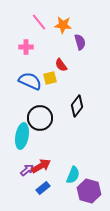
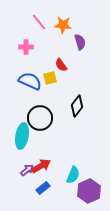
purple hexagon: rotated 20 degrees clockwise
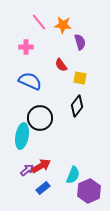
yellow square: moved 30 px right; rotated 24 degrees clockwise
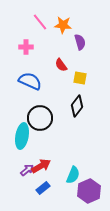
pink line: moved 1 px right
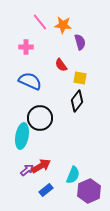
black diamond: moved 5 px up
blue rectangle: moved 3 px right, 2 px down
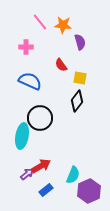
purple arrow: moved 4 px down
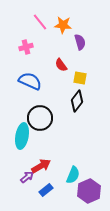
pink cross: rotated 16 degrees counterclockwise
purple arrow: moved 3 px down
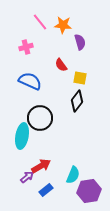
purple hexagon: rotated 15 degrees clockwise
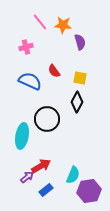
red semicircle: moved 7 px left, 6 px down
black diamond: moved 1 px down; rotated 10 degrees counterclockwise
black circle: moved 7 px right, 1 px down
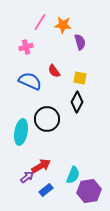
pink line: rotated 72 degrees clockwise
cyan ellipse: moved 1 px left, 4 px up
